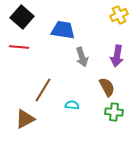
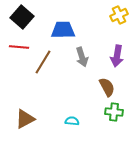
blue trapezoid: rotated 10 degrees counterclockwise
brown line: moved 28 px up
cyan semicircle: moved 16 px down
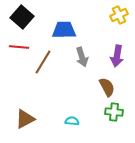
blue trapezoid: moved 1 px right
